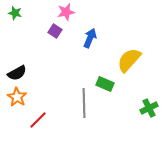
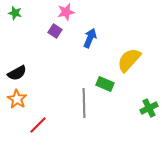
orange star: moved 2 px down
red line: moved 5 px down
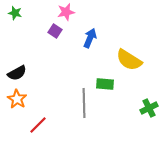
yellow semicircle: rotated 100 degrees counterclockwise
green rectangle: rotated 18 degrees counterclockwise
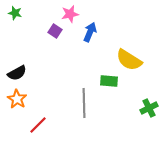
pink star: moved 4 px right, 2 px down
blue arrow: moved 6 px up
green rectangle: moved 4 px right, 3 px up
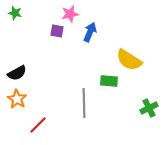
purple square: moved 2 px right; rotated 24 degrees counterclockwise
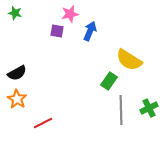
blue arrow: moved 1 px up
green rectangle: rotated 60 degrees counterclockwise
gray line: moved 37 px right, 7 px down
red line: moved 5 px right, 2 px up; rotated 18 degrees clockwise
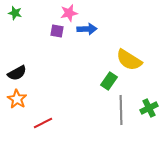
pink star: moved 1 px left, 1 px up
blue arrow: moved 3 px left, 2 px up; rotated 66 degrees clockwise
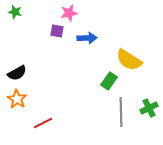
green star: moved 1 px up
blue arrow: moved 9 px down
gray line: moved 2 px down
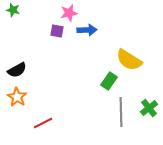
green star: moved 2 px left, 2 px up
blue arrow: moved 8 px up
black semicircle: moved 3 px up
orange star: moved 2 px up
green cross: rotated 12 degrees counterclockwise
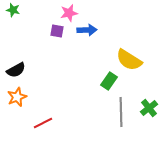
black semicircle: moved 1 px left
orange star: rotated 18 degrees clockwise
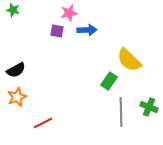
yellow semicircle: rotated 12 degrees clockwise
green cross: moved 1 px up; rotated 30 degrees counterclockwise
